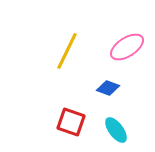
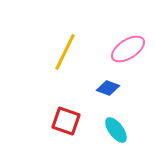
pink ellipse: moved 1 px right, 2 px down
yellow line: moved 2 px left, 1 px down
red square: moved 5 px left, 1 px up
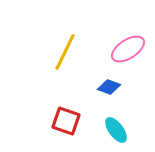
blue diamond: moved 1 px right, 1 px up
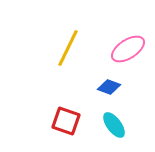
yellow line: moved 3 px right, 4 px up
cyan ellipse: moved 2 px left, 5 px up
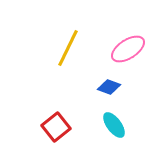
red square: moved 10 px left, 6 px down; rotated 32 degrees clockwise
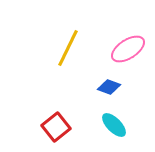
cyan ellipse: rotated 8 degrees counterclockwise
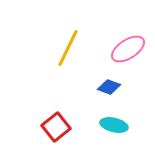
cyan ellipse: rotated 32 degrees counterclockwise
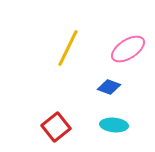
cyan ellipse: rotated 8 degrees counterclockwise
